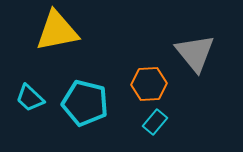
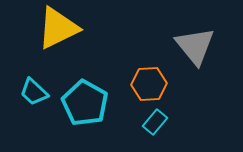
yellow triangle: moved 1 px right, 3 px up; rotated 15 degrees counterclockwise
gray triangle: moved 7 px up
cyan trapezoid: moved 4 px right, 6 px up
cyan pentagon: rotated 15 degrees clockwise
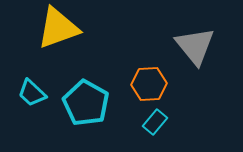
yellow triangle: rotated 6 degrees clockwise
cyan trapezoid: moved 2 px left, 1 px down
cyan pentagon: moved 1 px right
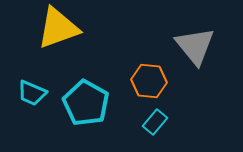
orange hexagon: moved 3 px up; rotated 8 degrees clockwise
cyan trapezoid: rotated 20 degrees counterclockwise
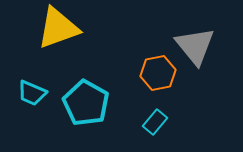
orange hexagon: moved 9 px right, 8 px up; rotated 16 degrees counterclockwise
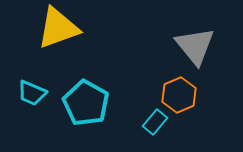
orange hexagon: moved 21 px right, 22 px down; rotated 12 degrees counterclockwise
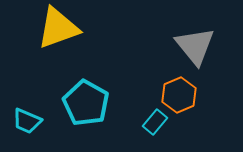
cyan trapezoid: moved 5 px left, 28 px down
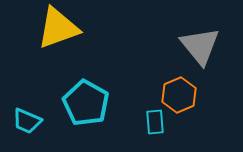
gray triangle: moved 5 px right
cyan rectangle: rotated 45 degrees counterclockwise
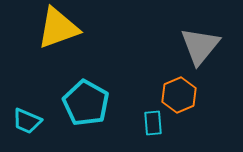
gray triangle: rotated 18 degrees clockwise
cyan rectangle: moved 2 px left, 1 px down
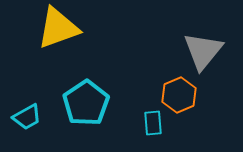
gray triangle: moved 3 px right, 5 px down
cyan pentagon: rotated 9 degrees clockwise
cyan trapezoid: moved 4 px up; rotated 52 degrees counterclockwise
